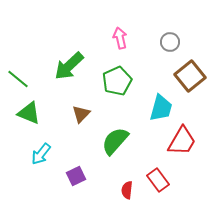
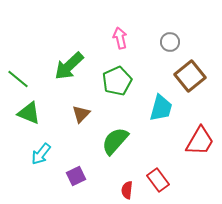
red trapezoid: moved 18 px right
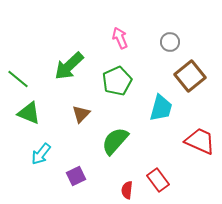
pink arrow: rotated 10 degrees counterclockwise
red trapezoid: rotated 96 degrees counterclockwise
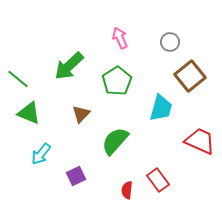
green pentagon: rotated 8 degrees counterclockwise
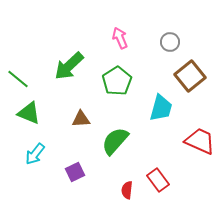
brown triangle: moved 5 px down; rotated 42 degrees clockwise
cyan arrow: moved 6 px left
purple square: moved 1 px left, 4 px up
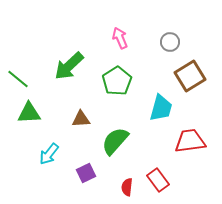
brown square: rotated 8 degrees clockwise
green triangle: rotated 25 degrees counterclockwise
red trapezoid: moved 10 px left; rotated 32 degrees counterclockwise
cyan arrow: moved 14 px right
purple square: moved 11 px right, 1 px down
red semicircle: moved 3 px up
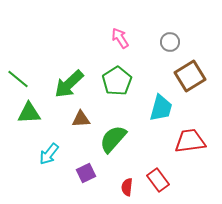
pink arrow: rotated 10 degrees counterclockwise
green arrow: moved 18 px down
green semicircle: moved 2 px left, 2 px up
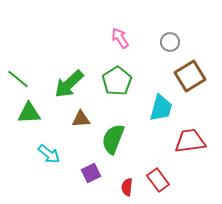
green semicircle: rotated 20 degrees counterclockwise
cyan arrow: rotated 90 degrees counterclockwise
purple square: moved 5 px right
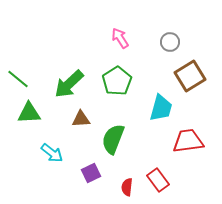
red trapezoid: moved 2 px left
cyan arrow: moved 3 px right, 1 px up
